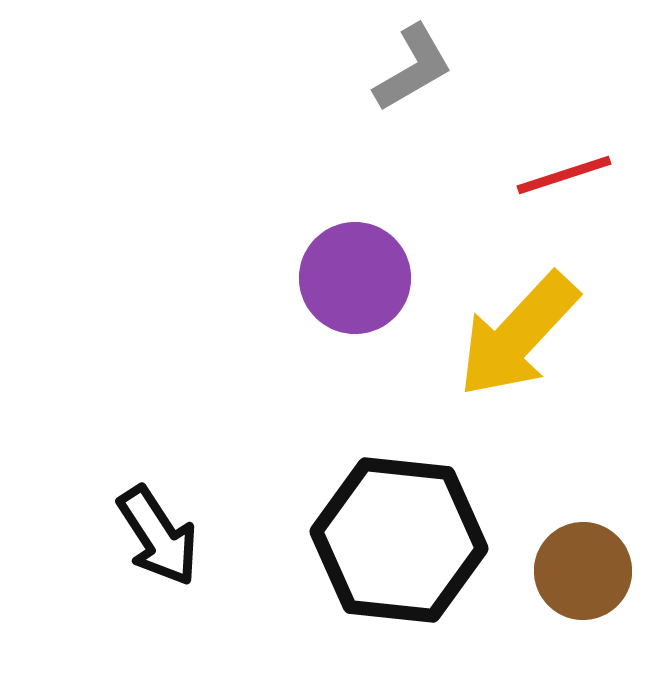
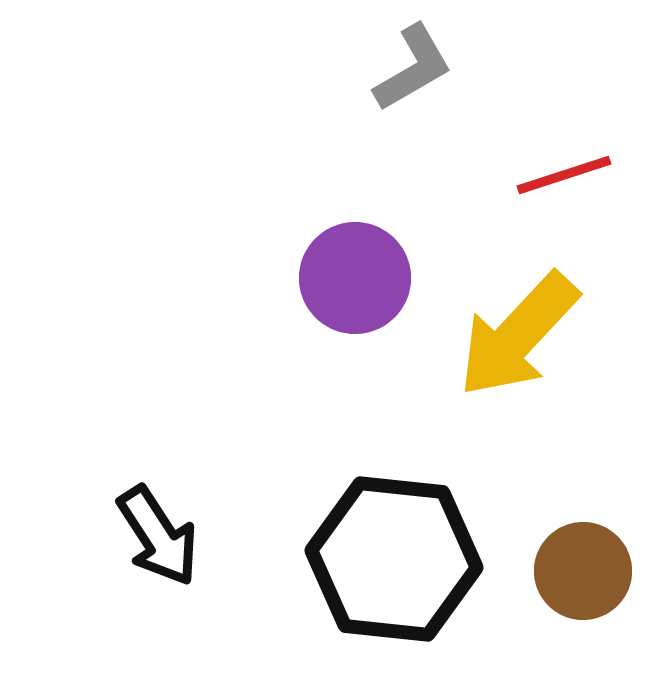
black hexagon: moved 5 px left, 19 px down
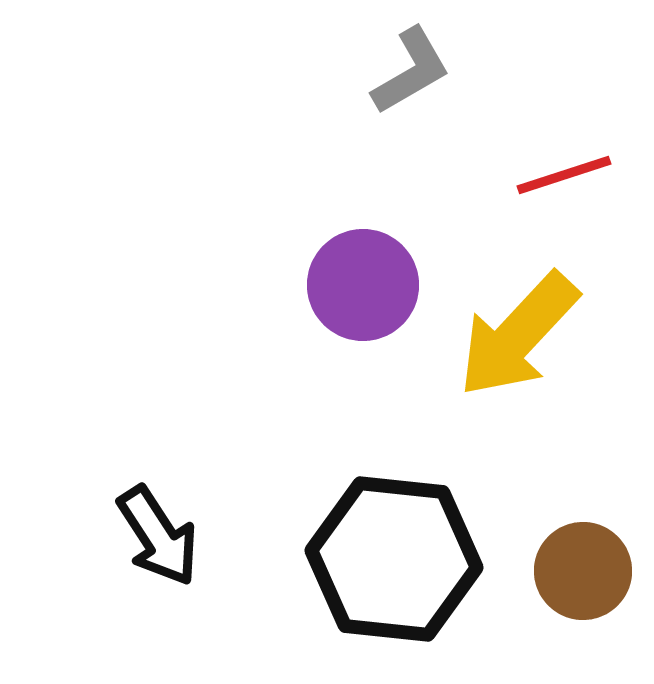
gray L-shape: moved 2 px left, 3 px down
purple circle: moved 8 px right, 7 px down
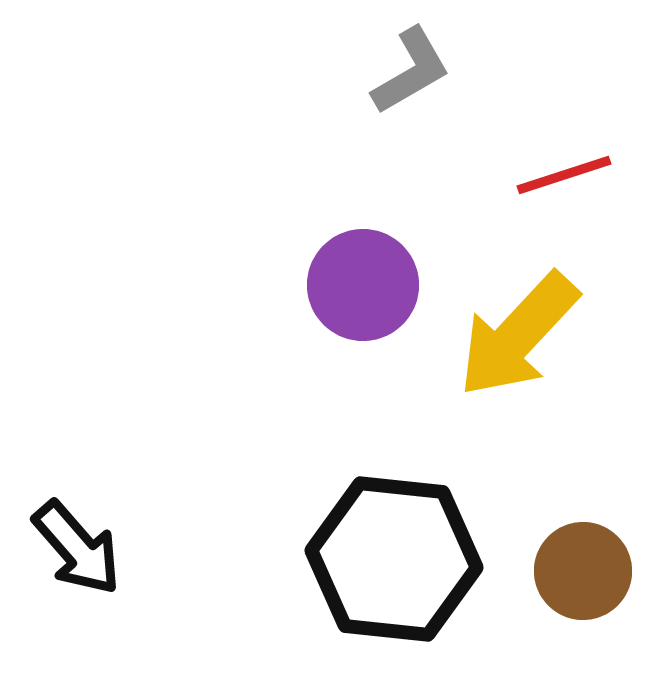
black arrow: moved 81 px left, 12 px down; rotated 8 degrees counterclockwise
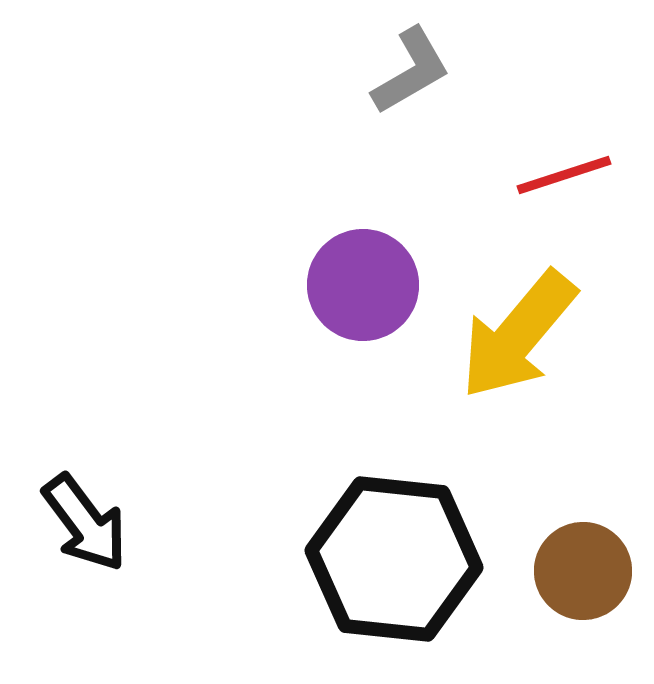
yellow arrow: rotated 3 degrees counterclockwise
black arrow: moved 8 px right, 25 px up; rotated 4 degrees clockwise
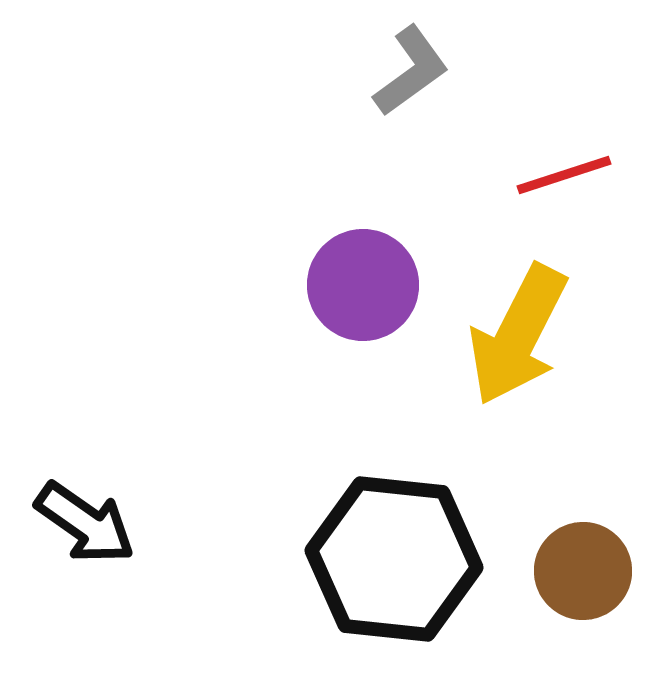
gray L-shape: rotated 6 degrees counterclockwise
yellow arrow: rotated 13 degrees counterclockwise
black arrow: rotated 18 degrees counterclockwise
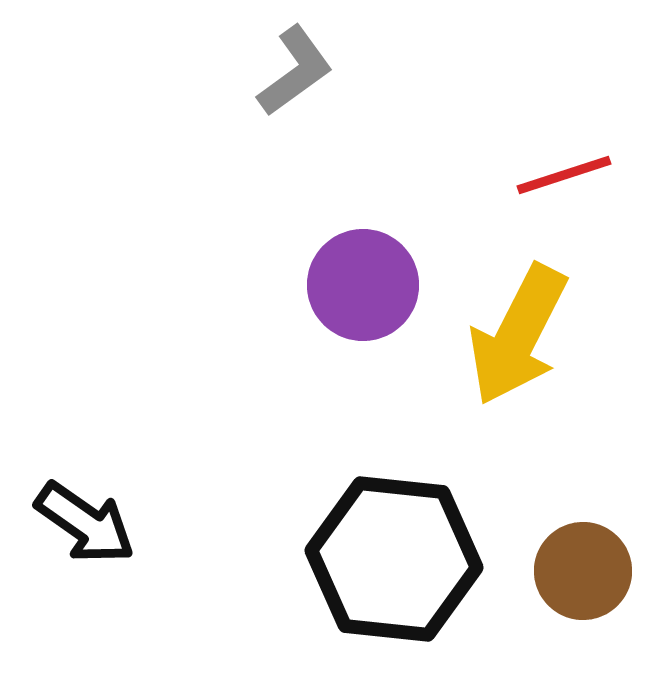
gray L-shape: moved 116 px left
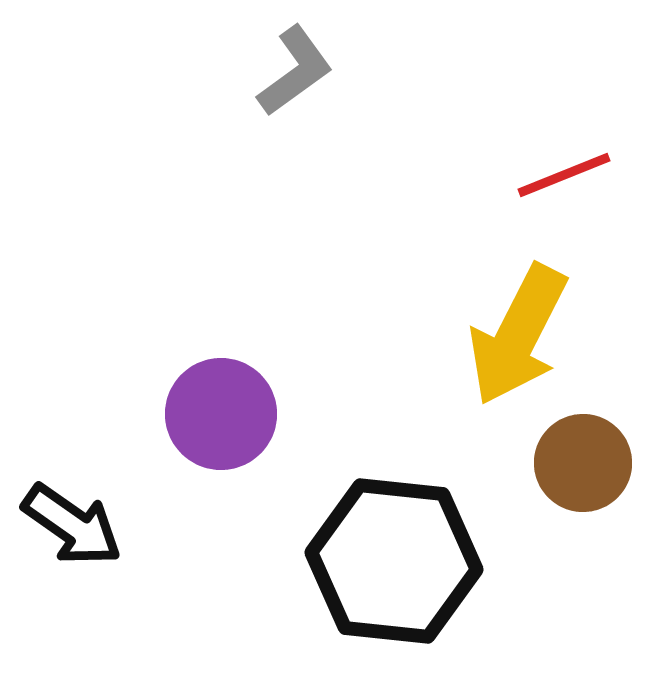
red line: rotated 4 degrees counterclockwise
purple circle: moved 142 px left, 129 px down
black arrow: moved 13 px left, 2 px down
black hexagon: moved 2 px down
brown circle: moved 108 px up
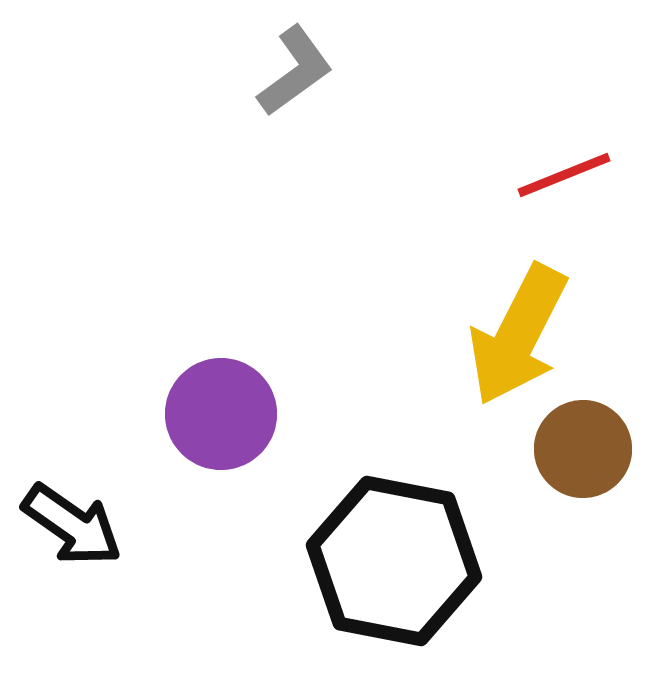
brown circle: moved 14 px up
black hexagon: rotated 5 degrees clockwise
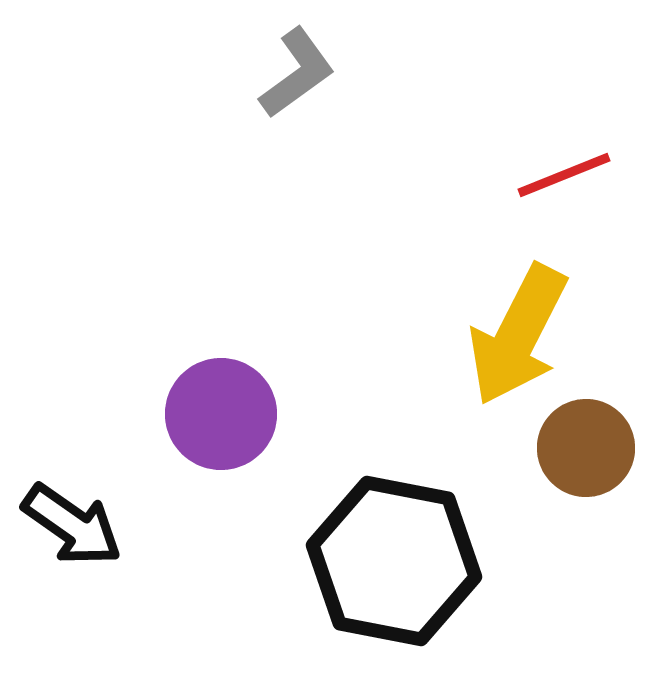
gray L-shape: moved 2 px right, 2 px down
brown circle: moved 3 px right, 1 px up
